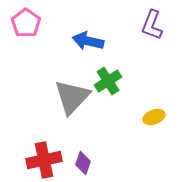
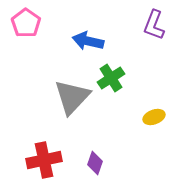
purple L-shape: moved 2 px right
green cross: moved 3 px right, 3 px up
purple diamond: moved 12 px right
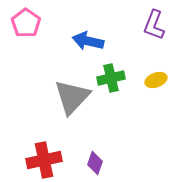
green cross: rotated 20 degrees clockwise
yellow ellipse: moved 2 px right, 37 px up
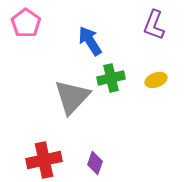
blue arrow: moved 2 px right; rotated 44 degrees clockwise
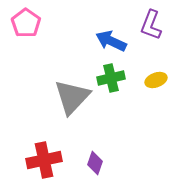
purple L-shape: moved 3 px left
blue arrow: moved 21 px right; rotated 32 degrees counterclockwise
